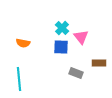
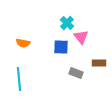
cyan cross: moved 5 px right, 5 px up
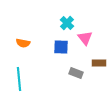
pink triangle: moved 4 px right, 1 px down
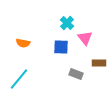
gray rectangle: moved 1 px down
cyan line: rotated 45 degrees clockwise
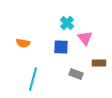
cyan line: moved 14 px right; rotated 25 degrees counterclockwise
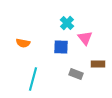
brown rectangle: moved 1 px left, 1 px down
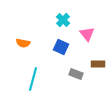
cyan cross: moved 4 px left, 3 px up
pink triangle: moved 2 px right, 4 px up
blue square: rotated 21 degrees clockwise
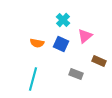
pink triangle: moved 2 px left, 2 px down; rotated 28 degrees clockwise
orange semicircle: moved 14 px right
blue square: moved 3 px up
brown rectangle: moved 1 px right, 3 px up; rotated 24 degrees clockwise
